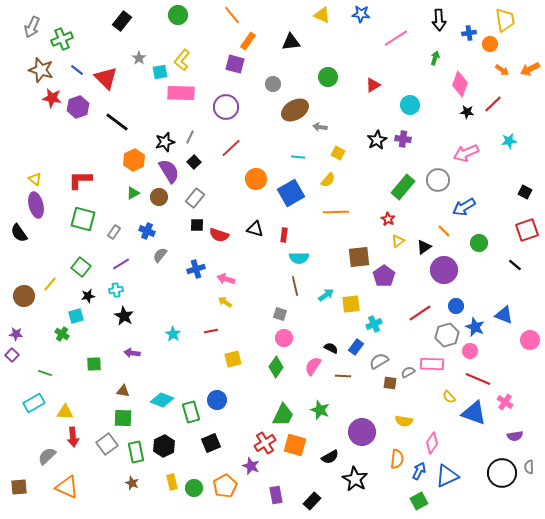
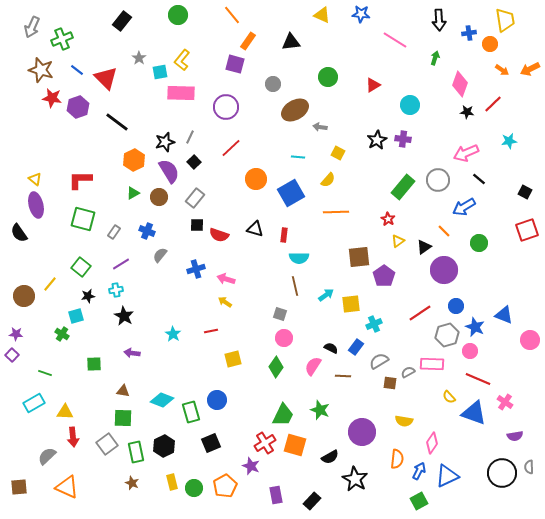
pink line at (396, 38): moved 1 px left, 2 px down; rotated 65 degrees clockwise
black line at (515, 265): moved 36 px left, 86 px up
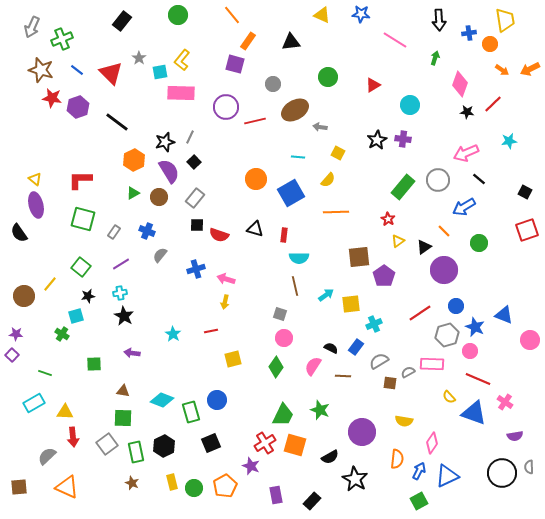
red triangle at (106, 78): moved 5 px right, 5 px up
red line at (231, 148): moved 24 px right, 27 px up; rotated 30 degrees clockwise
cyan cross at (116, 290): moved 4 px right, 3 px down
yellow arrow at (225, 302): rotated 112 degrees counterclockwise
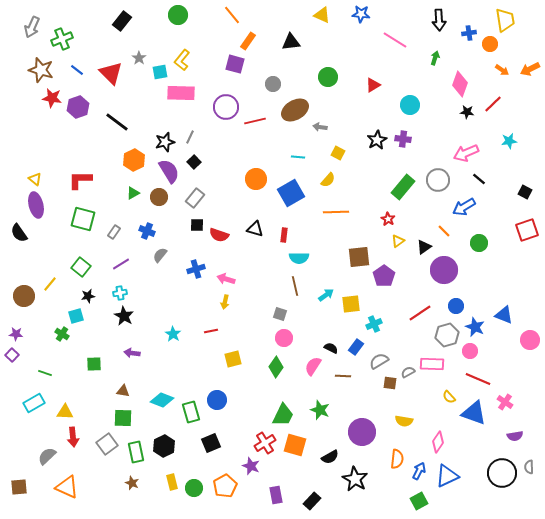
pink diamond at (432, 443): moved 6 px right, 1 px up
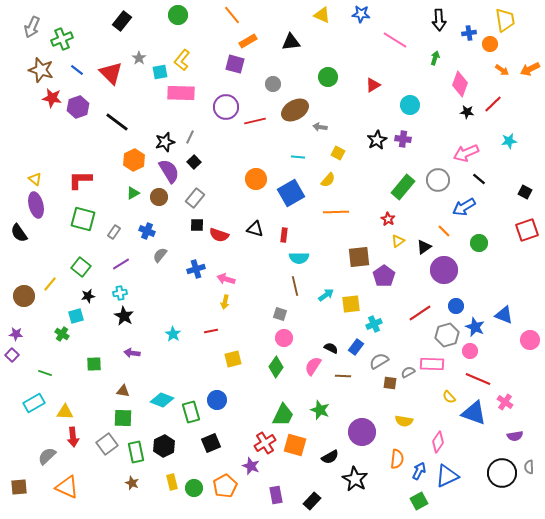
orange rectangle at (248, 41): rotated 24 degrees clockwise
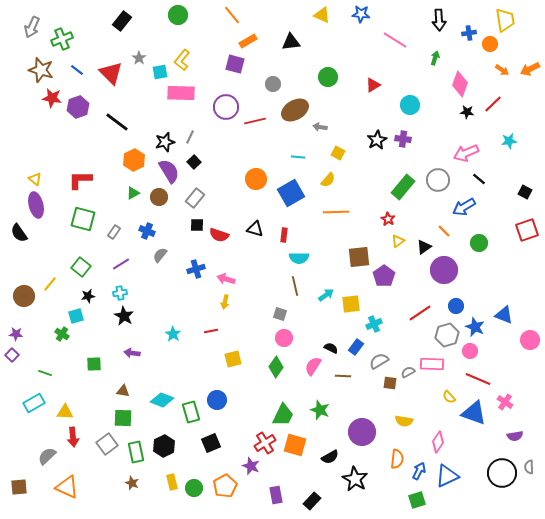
green square at (419, 501): moved 2 px left, 1 px up; rotated 12 degrees clockwise
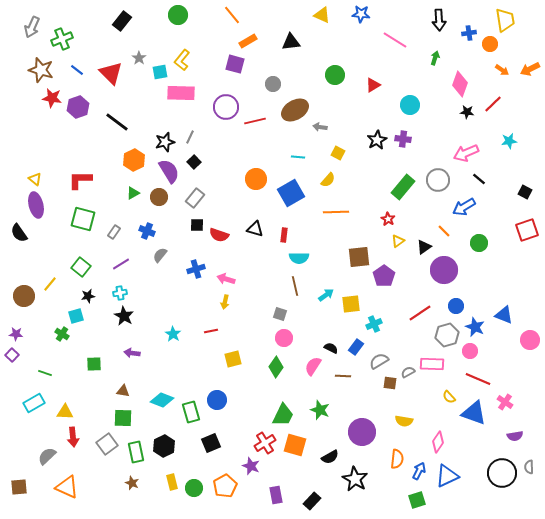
green circle at (328, 77): moved 7 px right, 2 px up
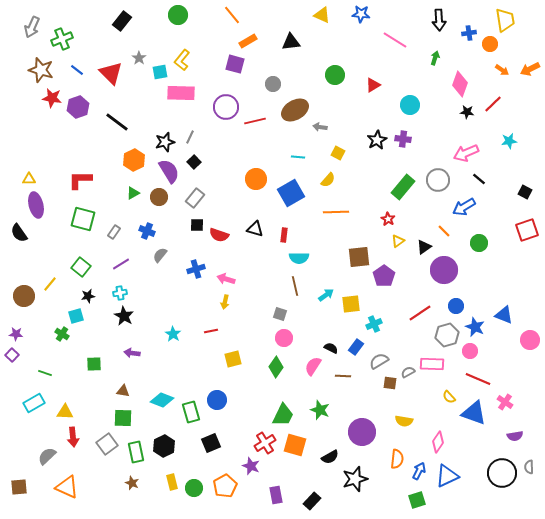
yellow triangle at (35, 179): moved 6 px left; rotated 40 degrees counterclockwise
black star at (355, 479): rotated 25 degrees clockwise
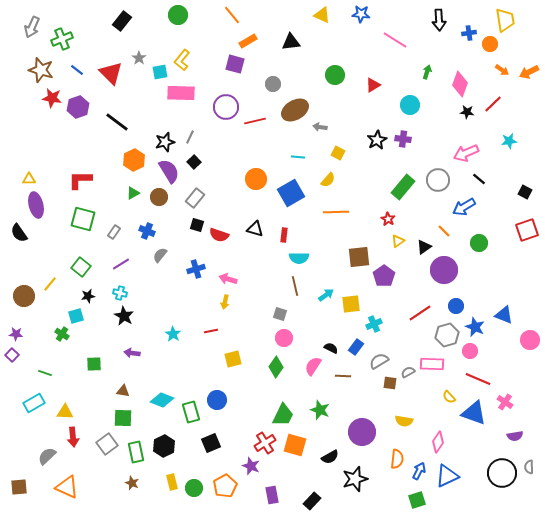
green arrow at (435, 58): moved 8 px left, 14 px down
orange arrow at (530, 69): moved 1 px left, 3 px down
black square at (197, 225): rotated 16 degrees clockwise
pink arrow at (226, 279): moved 2 px right
cyan cross at (120, 293): rotated 24 degrees clockwise
purple rectangle at (276, 495): moved 4 px left
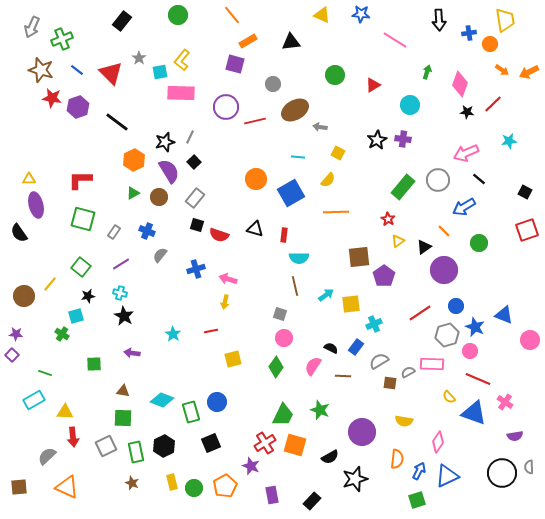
blue circle at (217, 400): moved 2 px down
cyan rectangle at (34, 403): moved 3 px up
gray square at (107, 444): moved 1 px left, 2 px down; rotated 10 degrees clockwise
